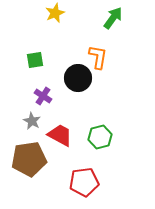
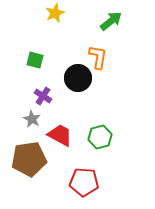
green arrow: moved 2 px left, 3 px down; rotated 15 degrees clockwise
green square: rotated 24 degrees clockwise
gray star: moved 2 px up
red pentagon: rotated 12 degrees clockwise
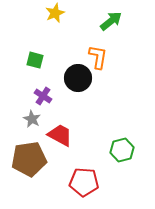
green hexagon: moved 22 px right, 13 px down
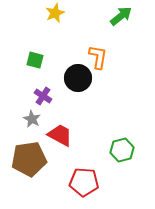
green arrow: moved 10 px right, 5 px up
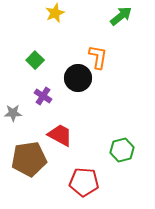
green square: rotated 30 degrees clockwise
gray star: moved 19 px left, 6 px up; rotated 30 degrees counterclockwise
